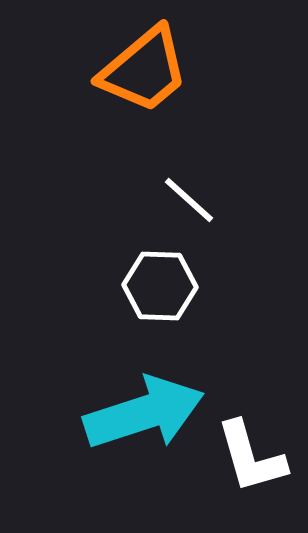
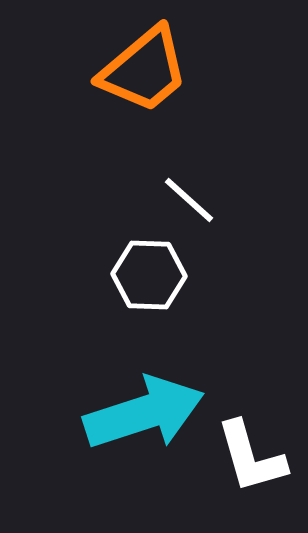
white hexagon: moved 11 px left, 11 px up
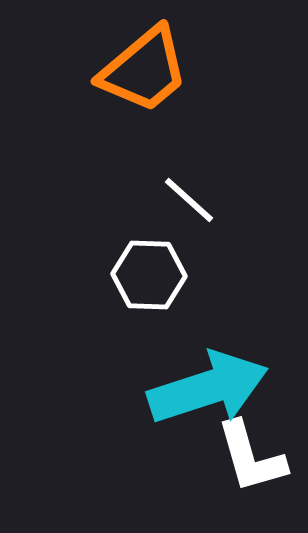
cyan arrow: moved 64 px right, 25 px up
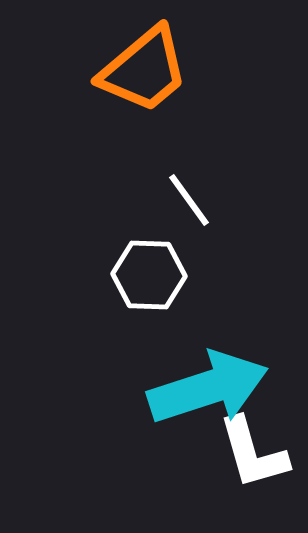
white line: rotated 12 degrees clockwise
white L-shape: moved 2 px right, 4 px up
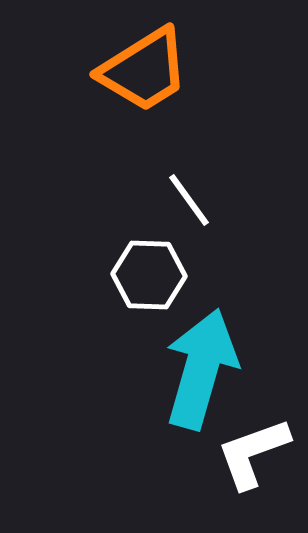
orange trapezoid: rotated 8 degrees clockwise
cyan arrow: moved 7 px left, 19 px up; rotated 56 degrees counterclockwise
white L-shape: rotated 86 degrees clockwise
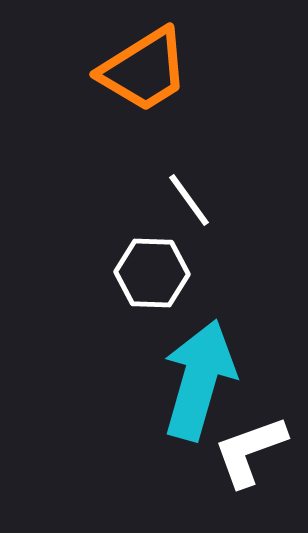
white hexagon: moved 3 px right, 2 px up
cyan arrow: moved 2 px left, 11 px down
white L-shape: moved 3 px left, 2 px up
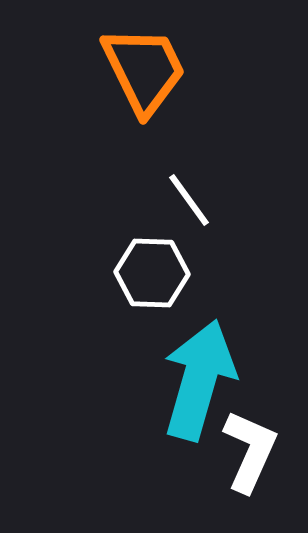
orange trapezoid: rotated 84 degrees counterclockwise
white L-shape: rotated 134 degrees clockwise
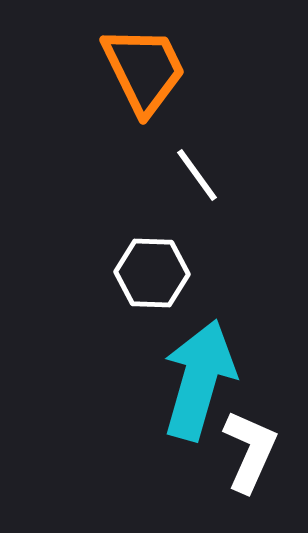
white line: moved 8 px right, 25 px up
